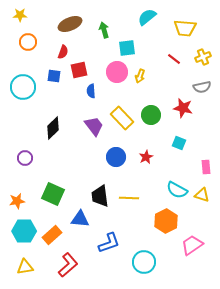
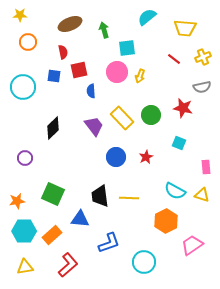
red semicircle at (63, 52): rotated 32 degrees counterclockwise
cyan semicircle at (177, 190): moved 2 px left, 1 px down
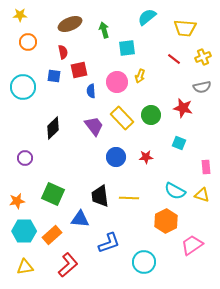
pink circle at (117, 72): moved 10 px down
red star at (146, 157): rotated 24 degrees clockwise
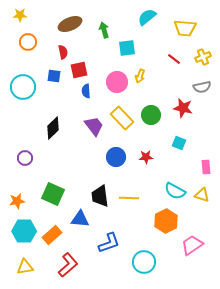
blue semicircle at (91, 91): moved 5 px left
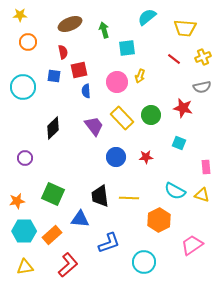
orange hexagon at (166, 221): moved 7 px left, 1 px up
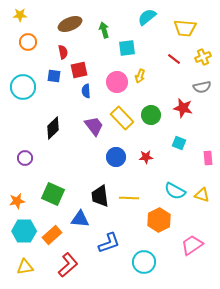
pink rectangle at (206, 167): moved 2 px right, 9 px up
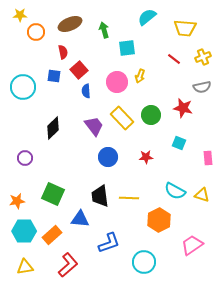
orange circle at (28, 42): moved 8 px right, 10 px up
red square at (79, 70): rotated 30 degrees counterclockwise
blue circle at (116, 157): moved 8 px left
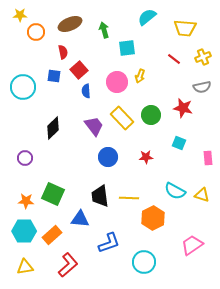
orange star at (17, 201): moved 9 px right; rotated 14 degrees clockwise
orange hexagon at (159, 220): moved 6 px left, 2 px up
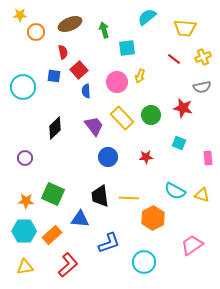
black diamond at (53, 128): moved 2 px right
